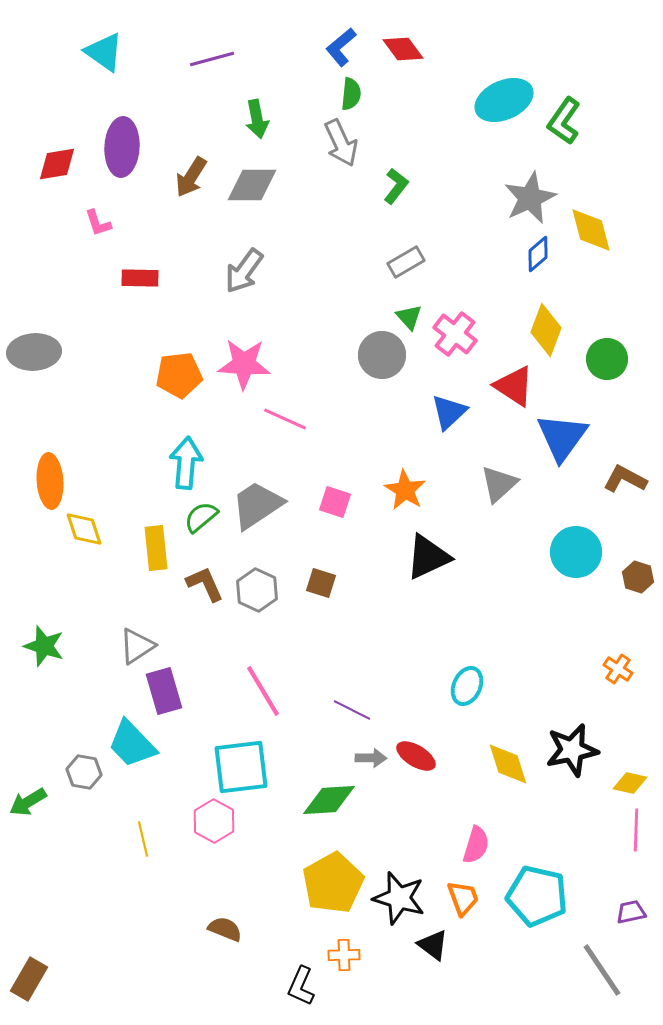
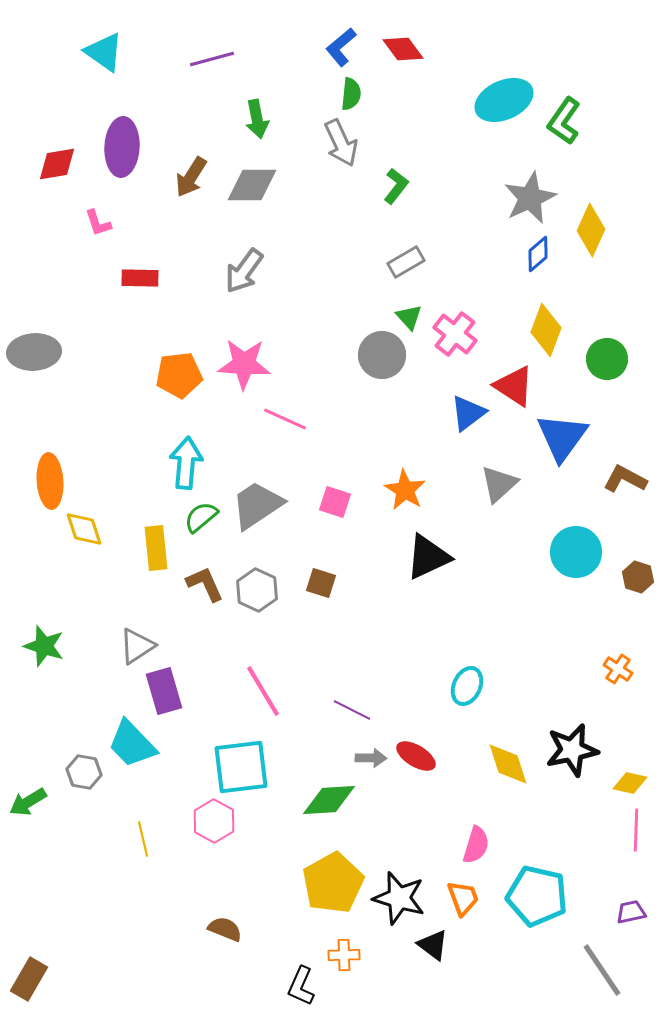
yellow diamond at (591, 230): rotated 39 degrees clockwise
blue triangle at (449, 412): moved 19 px right, 1 px down; rotated 6 degrees clockwise
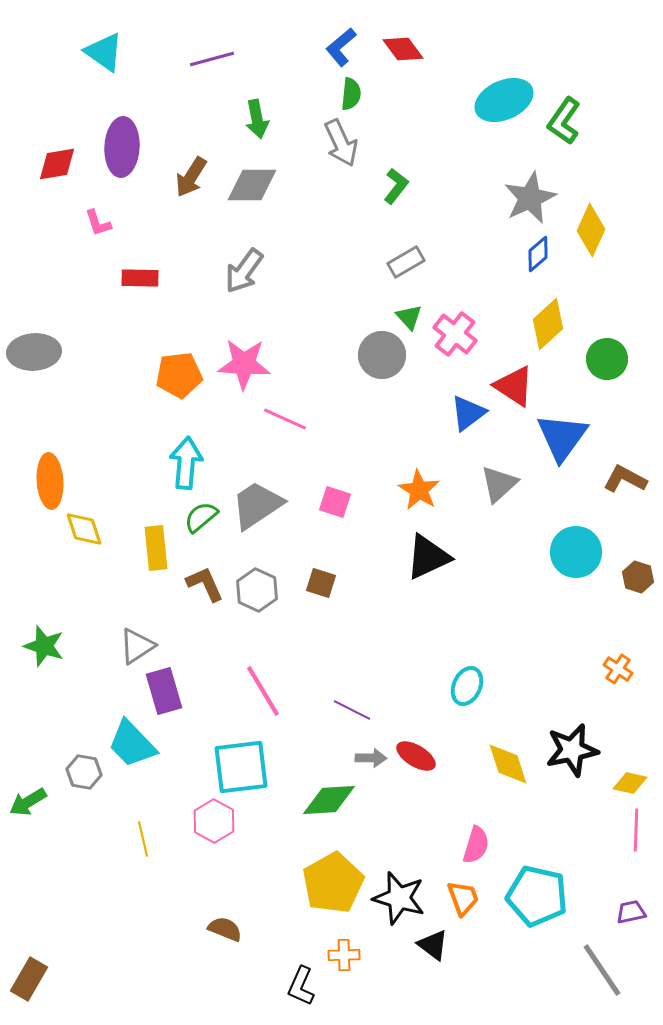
yellow diamond at (546, 330): moved 2 px right, 6 px up; rotated 27 degrees clockwise
orange star at (405, 490): moved 14 px right
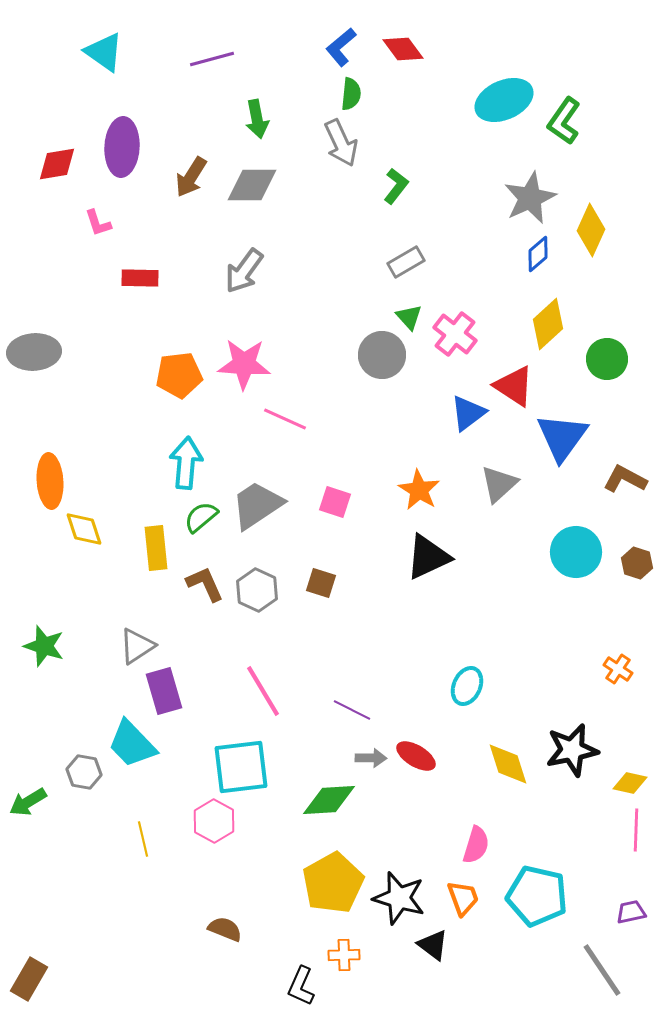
brown hexagon at (638, 577): moved 1 px left, 14 px up
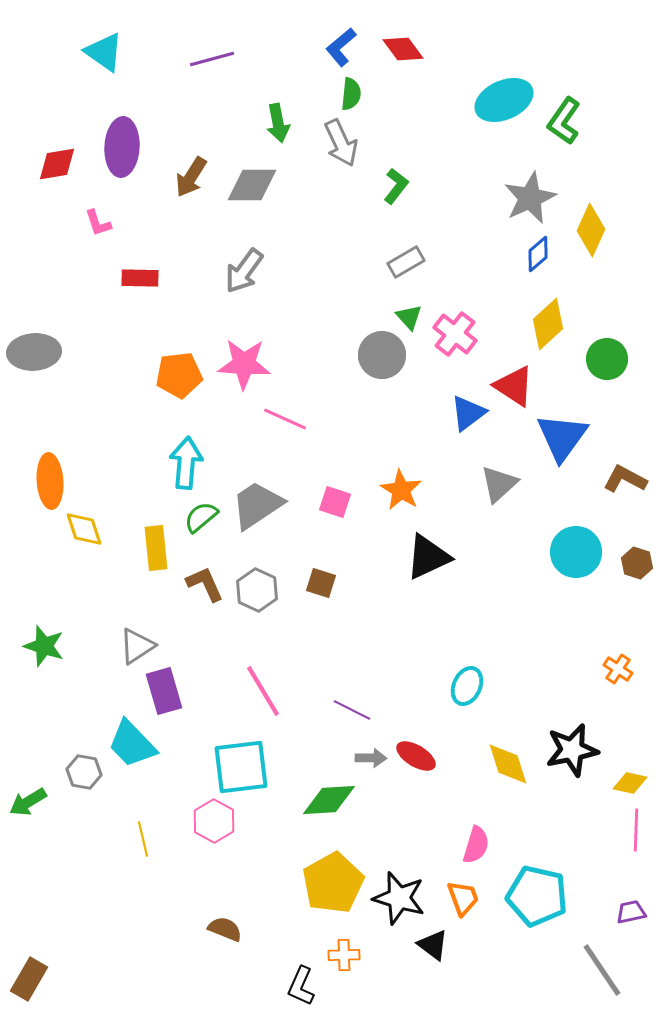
green arrow at (257, 119): moved 21 px right, 4 px down
orange star at (419, 490): moved 18 px left
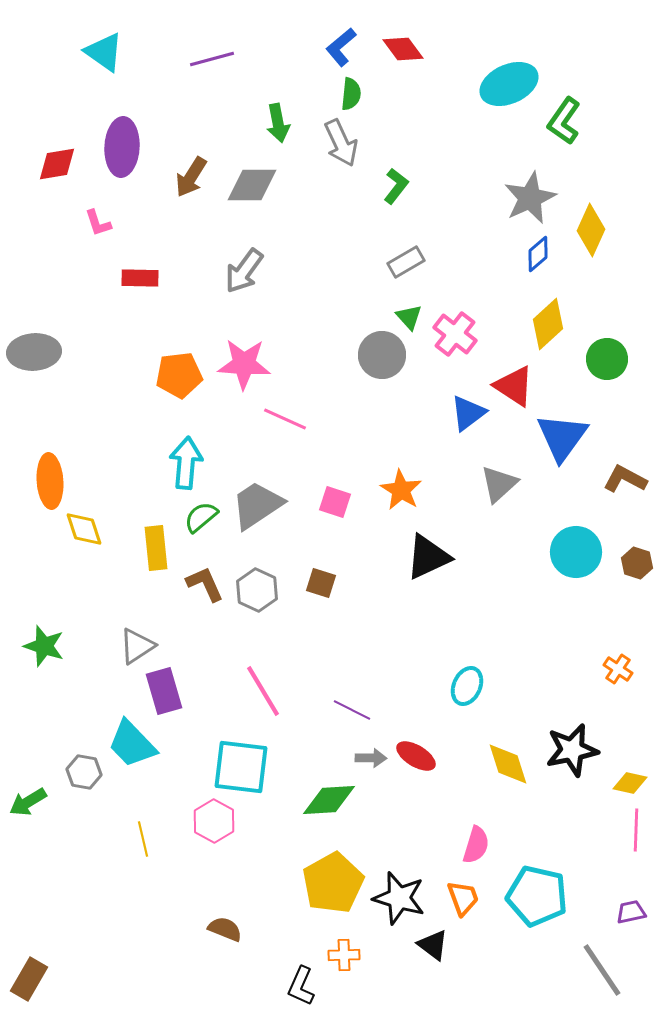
cyan ellipse at (504, 100): moved 5 px right, 16 px up
cyan square at (241, 767): rotated 14 degrees clockwise
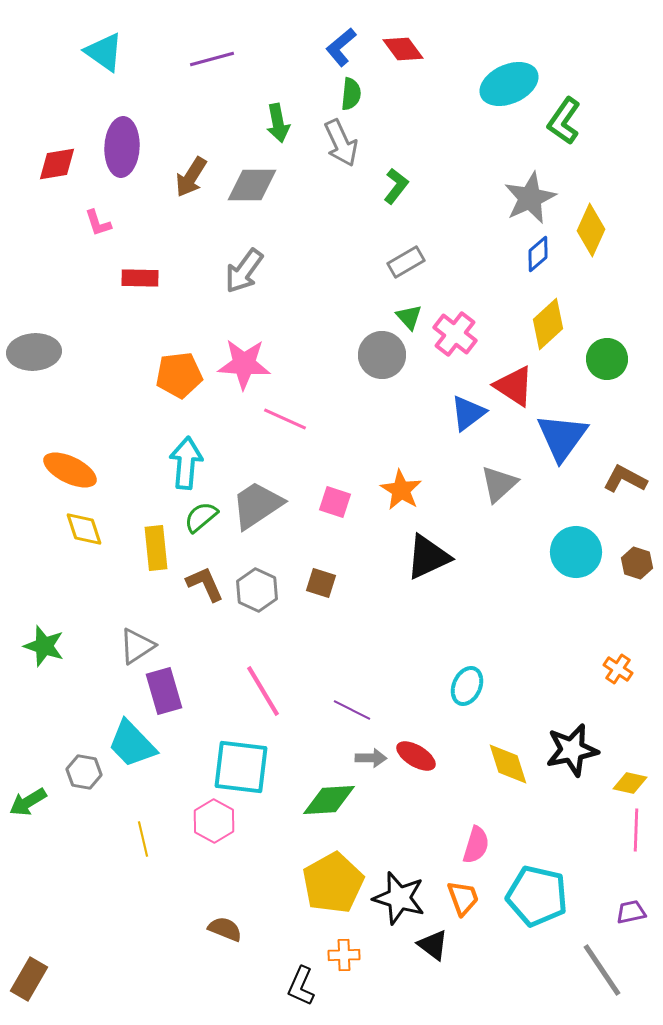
orange ellipse at (50, 481): moved 20 px right, 11 px up; rotated 60 degrees counterclockwise
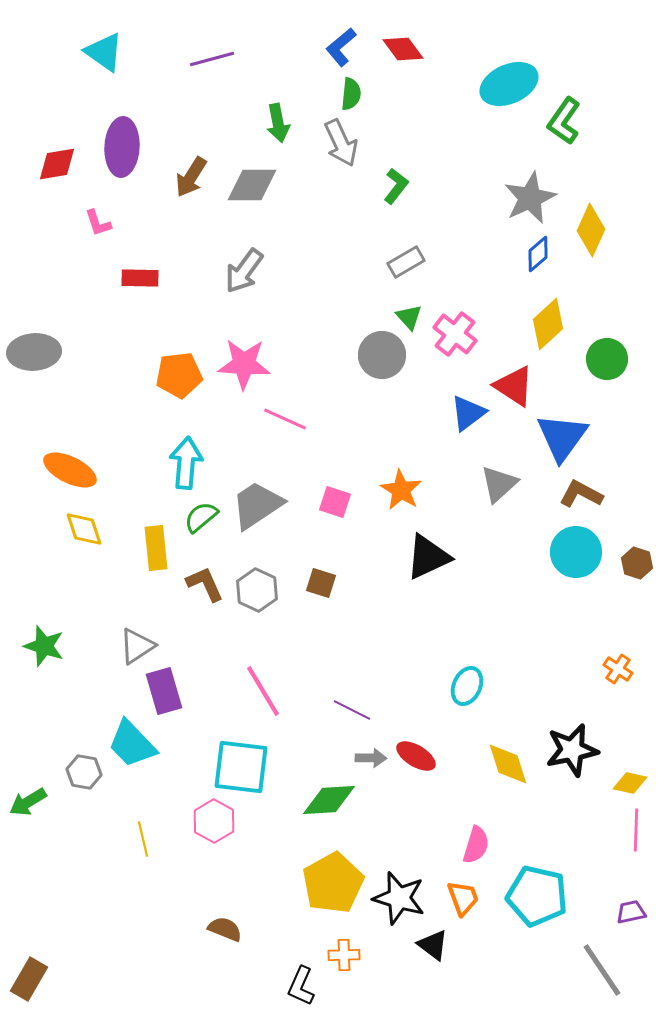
brown L-shape at (625, 479): moved 44 px left, 15 px down
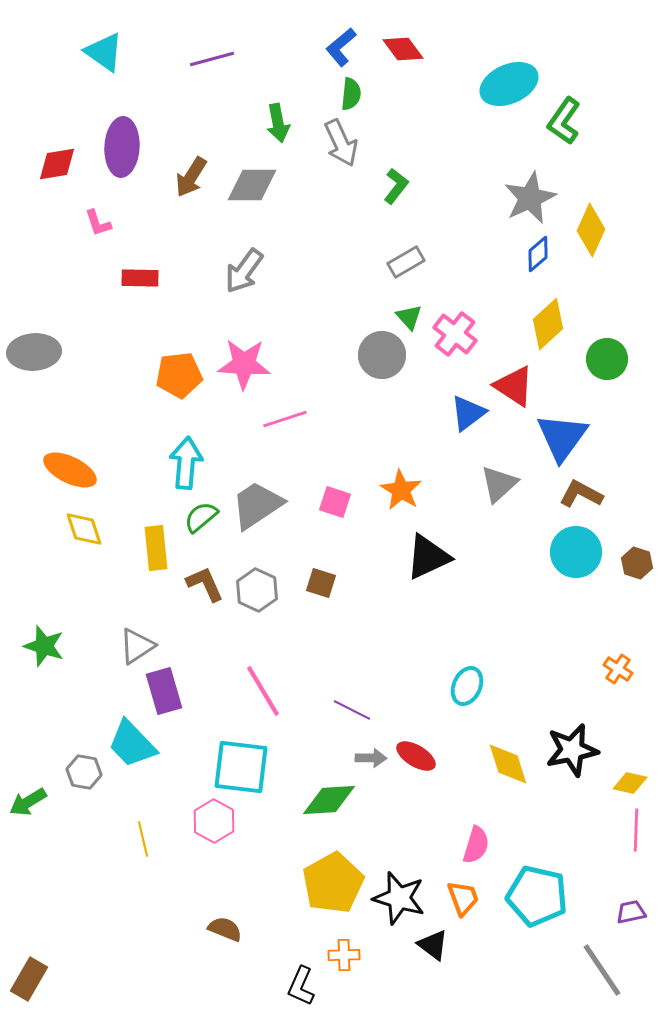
pink line at (285, 419): rotated 42 degrees counterclockwise
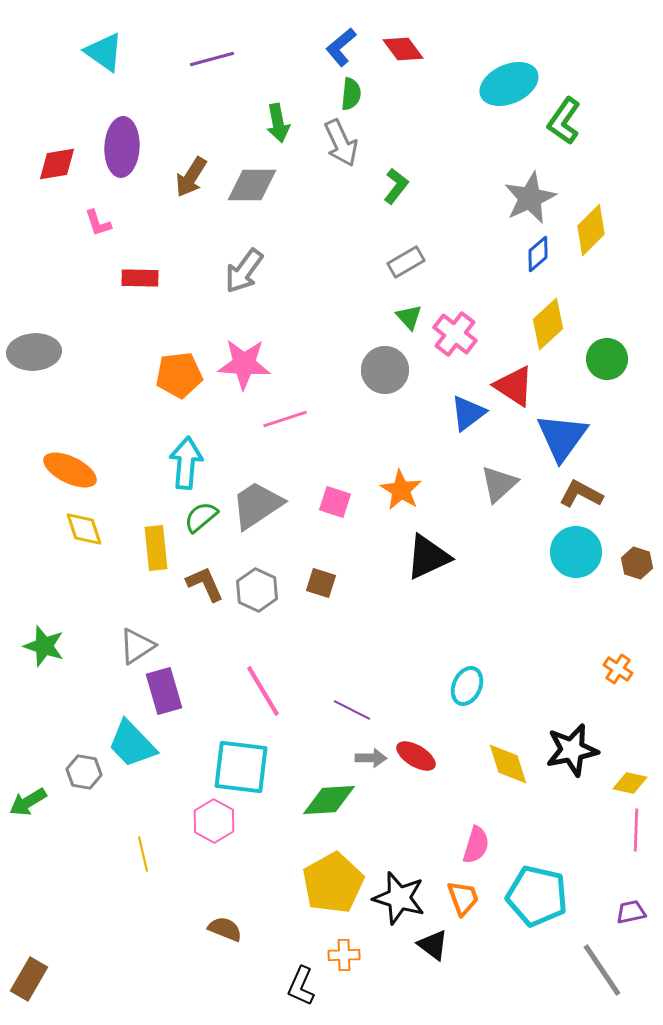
yellow diamond at (591, 230): rotated 21 degrees clockwise
gray circle at (382, 355): moved 3 px right, 15 px down
yellow line at (143, 839): moved 15 px down
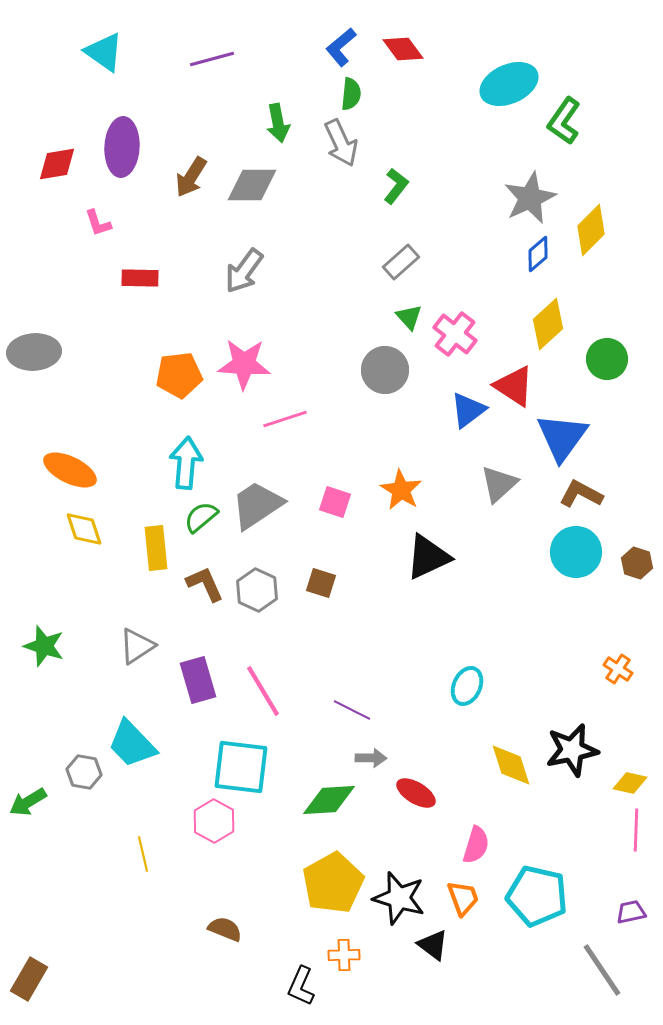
gray rectangle at (406, 262): moved 5 px left; rotated 12 degrees counterclockwise
blue triangle at (468, 413): moved 3 px up
purple rectangle at (164, 691): moved 34 px right, 11 px up
red ellipse at (416, 756): moved 37 px down
yellow diamond at (508, 764): moved 3 px right, 1 px down
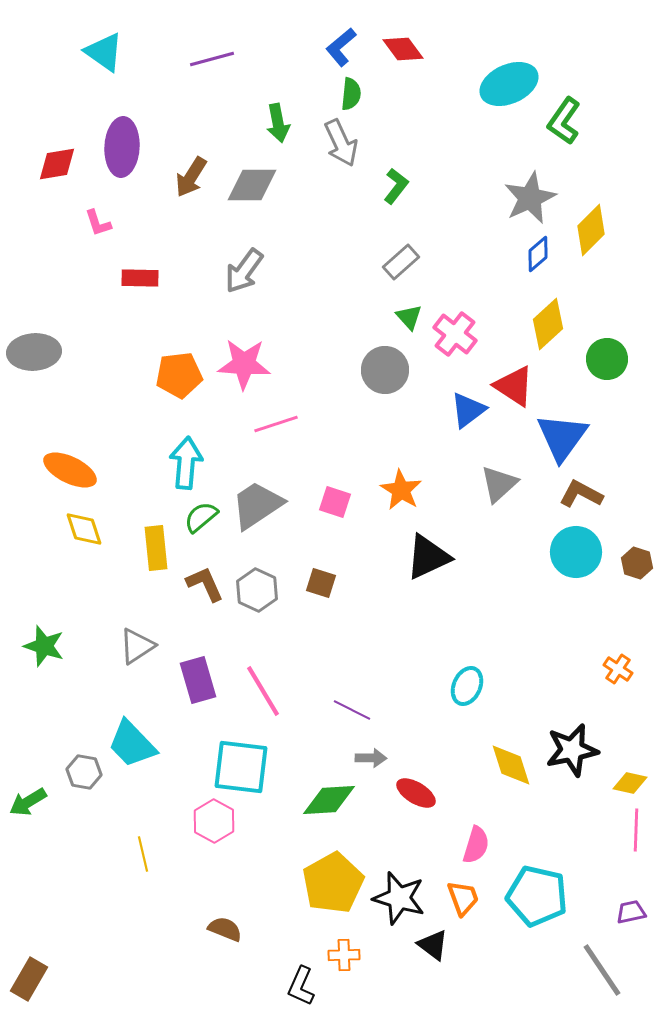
pink line at (285, 419): moved 9 px left, 5 px down
